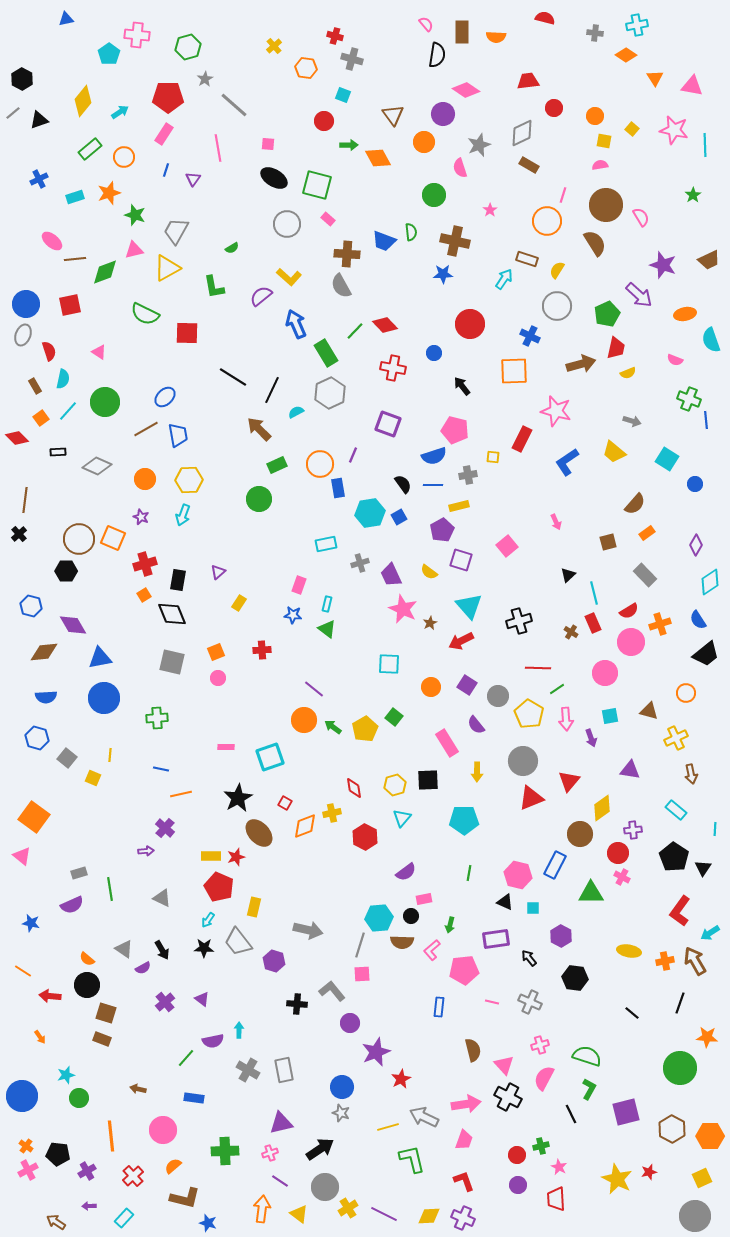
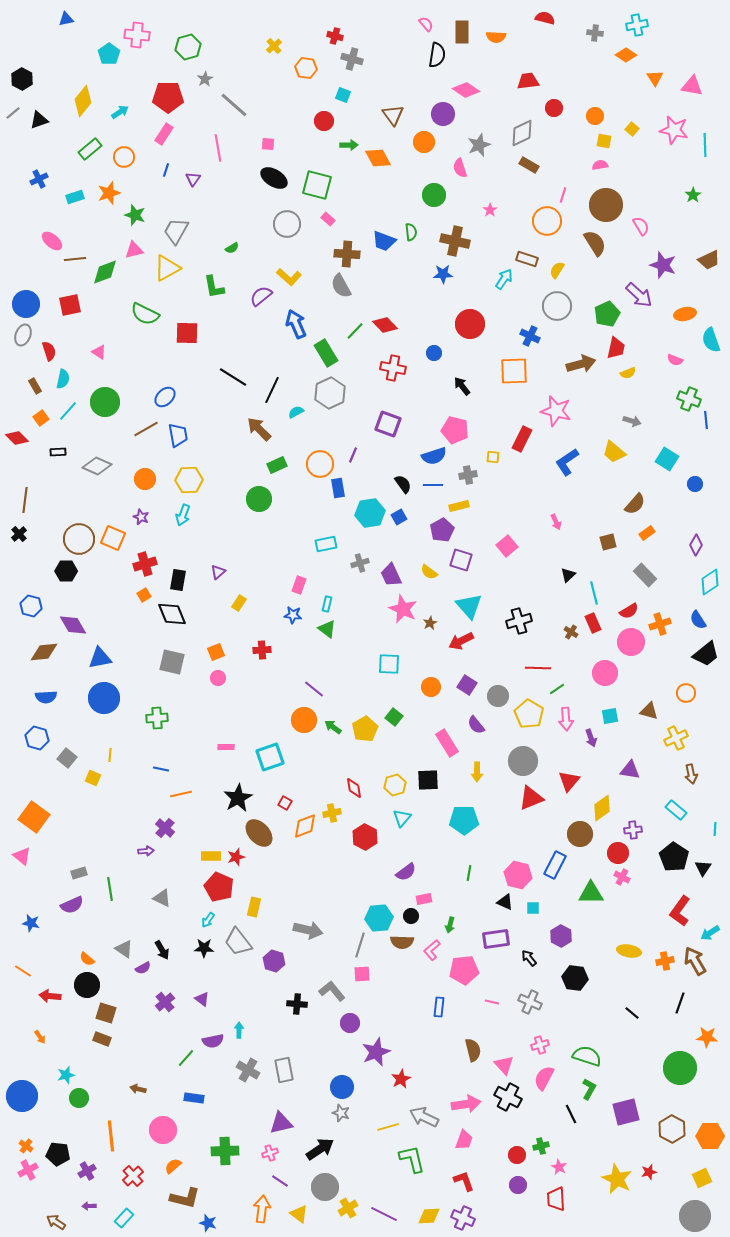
pink semicircle at (641, 217): moved 9 px down
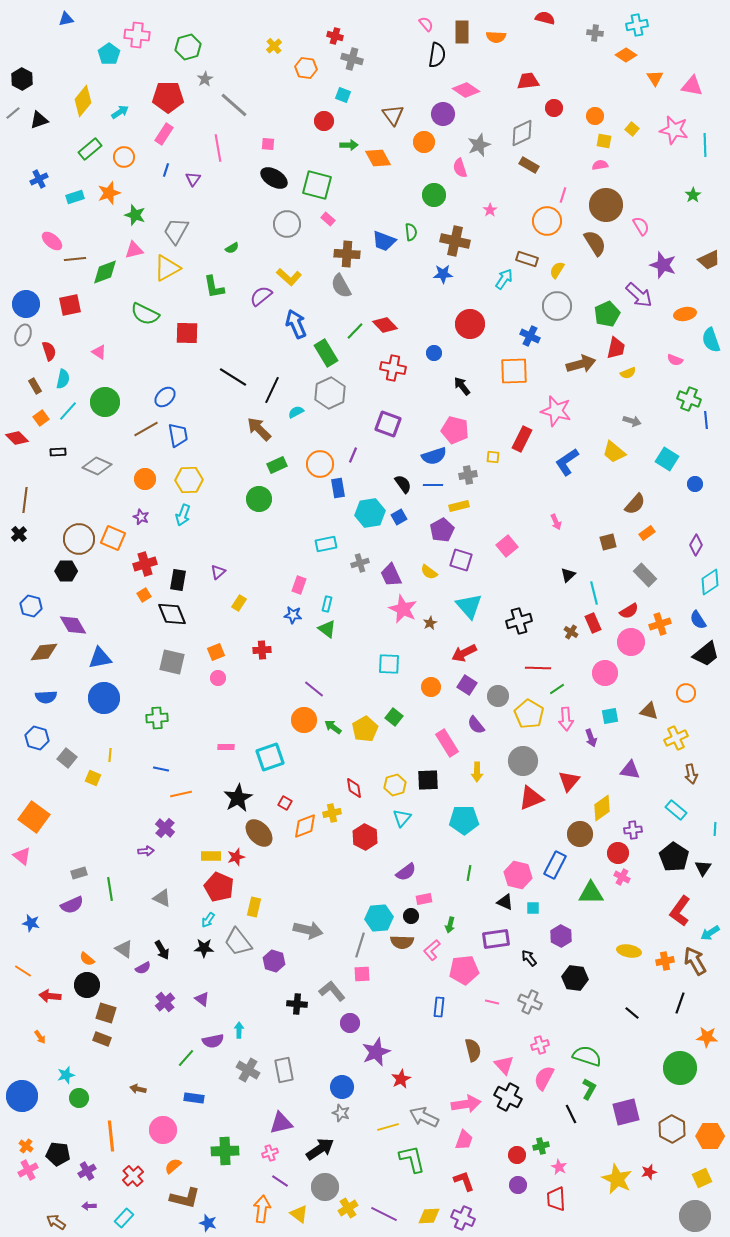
red arrow at (461, 641): moved 3 px right, 12 px down
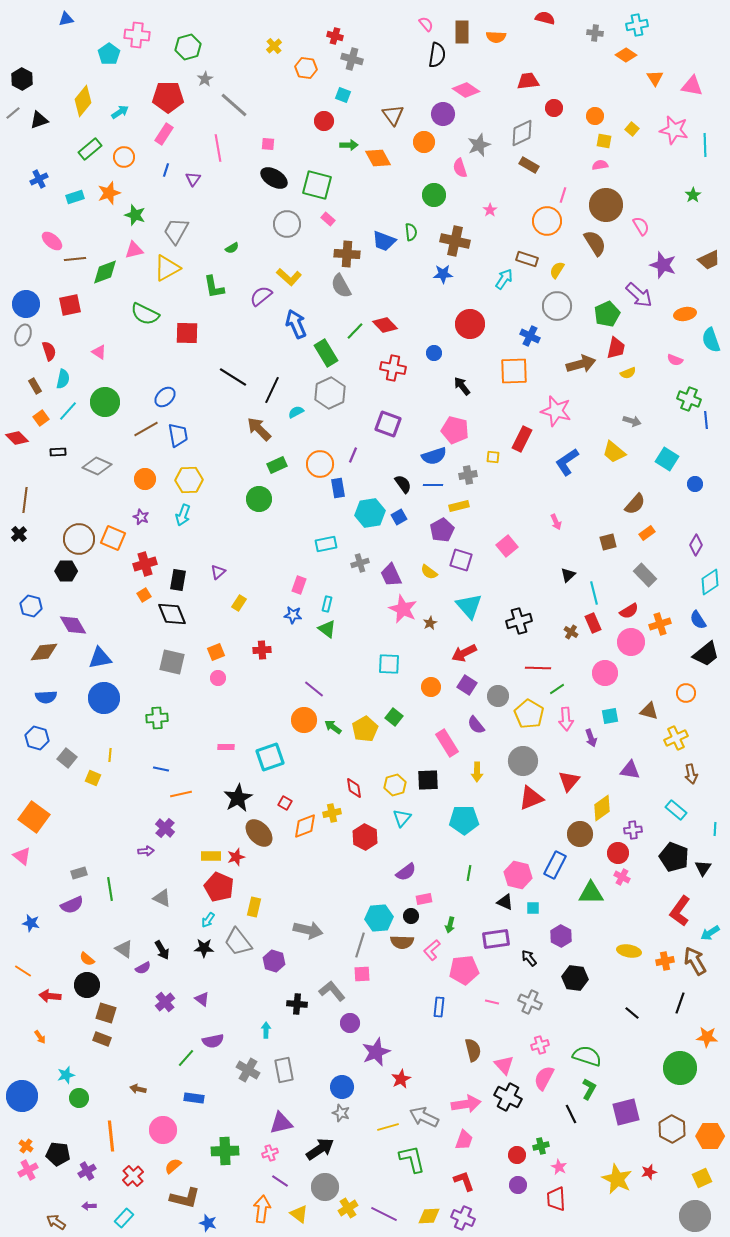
black pentagon at (674, 857): rotated 12 degrees counterclockwise
cyan arrow at (239, 1030): moved 27 px right
